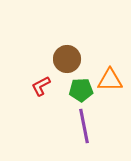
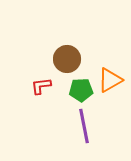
orange triangle: rotated 28 degrees counterclockwise
red L-shape: rotated 20 degrees clockwise
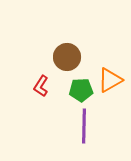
brown circle: moved 2 px up
red L-shape: rotated 50 degrees counterclockwise
purple line: rotated 12 degrees clockwise
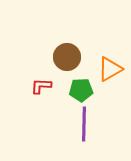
orange triangle: moved 11 px up
red L-shape: rotated 60 degrees clockwise
purple line: moved 2 px up
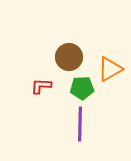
brown circle: moved 2 px right
green pentagon: moved 1 px right, 2 px up
purple line: moved 4 px left
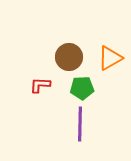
orange triangle: moved 11 px up
red L-shape: moved 1 px left, 1 px up
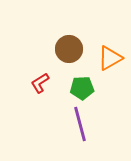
brown circle: moved 8 px up
red L-shape: moved 2 px up; rotated 35 degrees counterclockwise
purple line: rotated 16 degrees counterclockwise
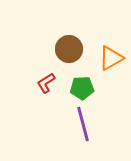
orange triangle: moved 1 px right
red L-shape: moved 6 px right
purple line: moved 3 px right
